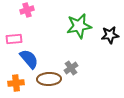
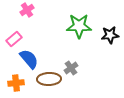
pink cross: rotated 16 degrees counterclockwise
green star: rotated 10 degrees clockwise
pink rectangle: rotated 35 degrees counterclockwise
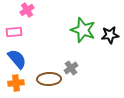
green star: moved 4 px right, 4 px down; rotated 20 degrees clockwise
pink rectangle: moved 7 px up; rotated 35 degrees clockwise
blue semicircle: moved 12 px left
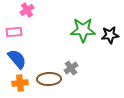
green star: rotated 20 degrees counterclockwise
orange cross: moved 4 px right
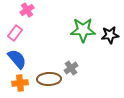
pink rectangle: moved 1 px right, 1 px down; rotated 49 degrees counterclockwise
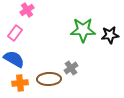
blue semicircle: moved 3 px left; rotated 20 degrees counterclockwise
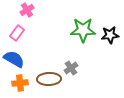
pink rectangle: moved 2 px right
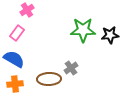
orange cross: moved 5 px left, 1 px down
